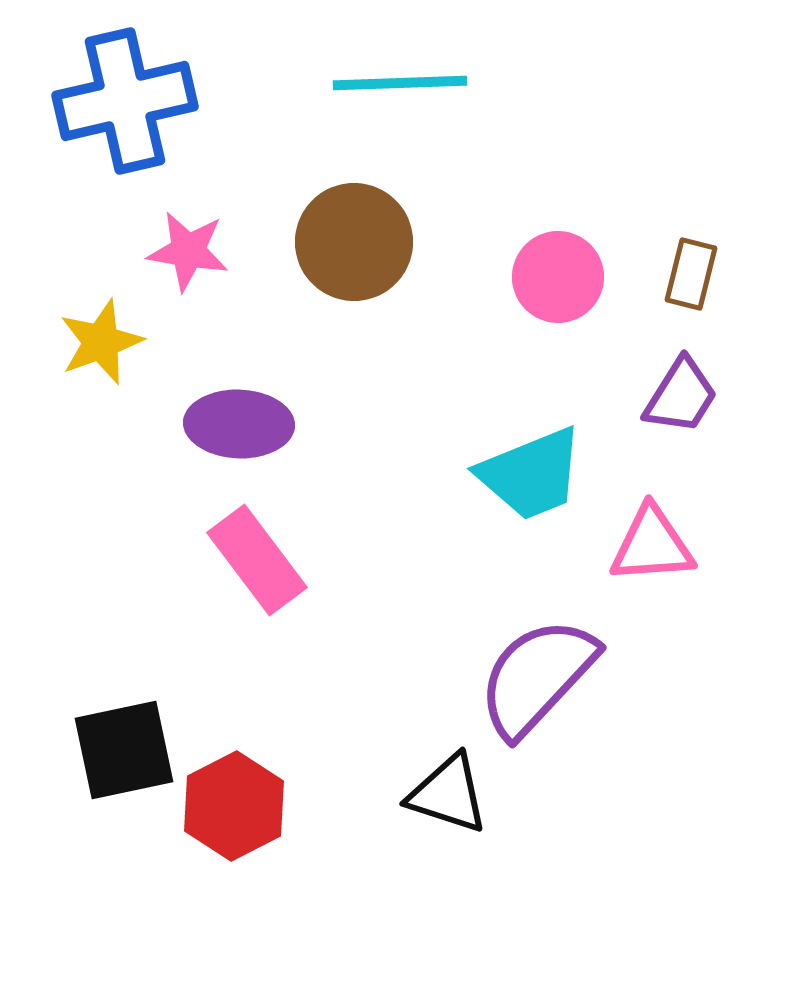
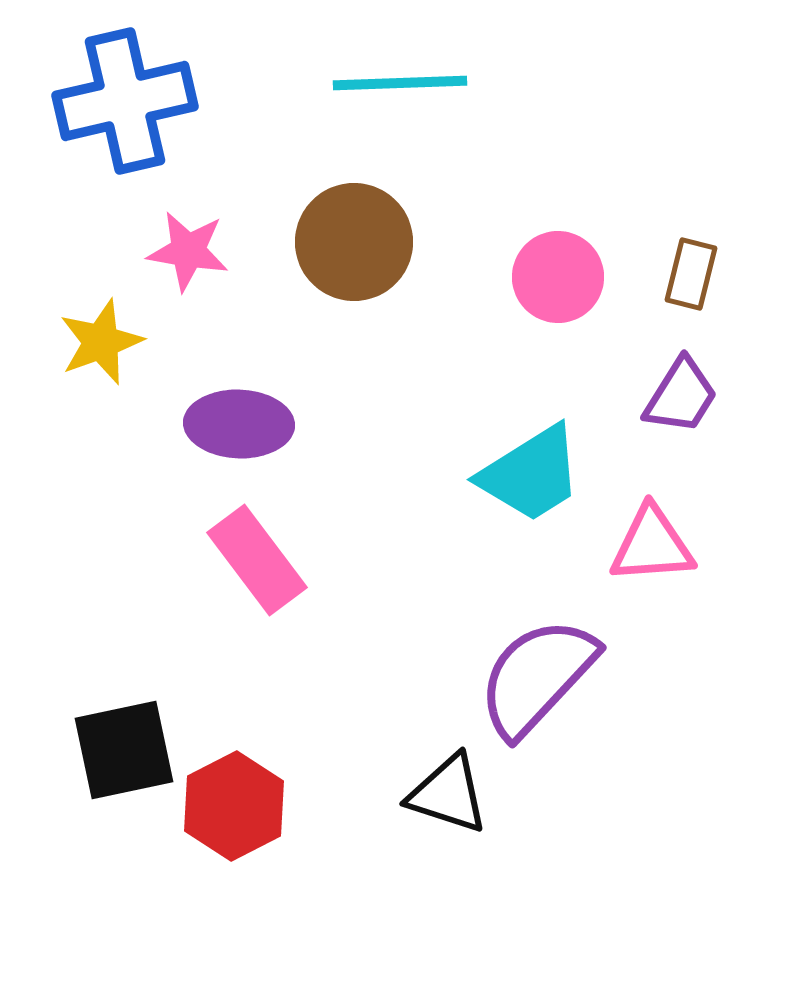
cyan trapezoid: rotated 10 degrees counterclockwise
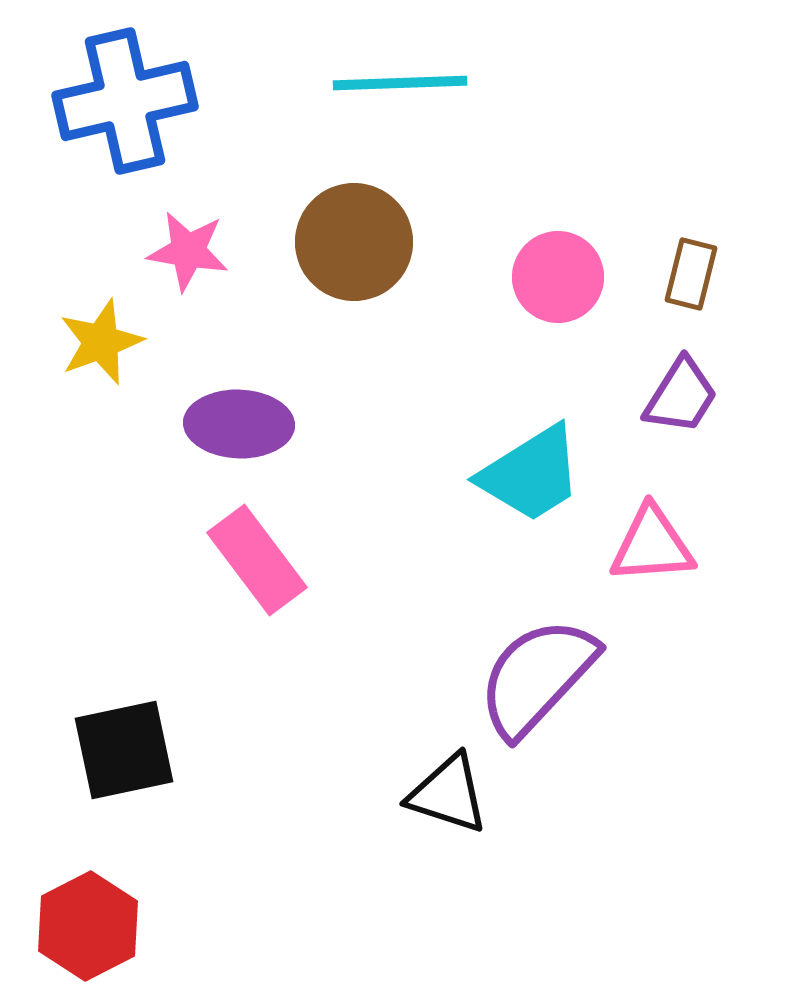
red hexagon: moved 146 px left, 120 px down
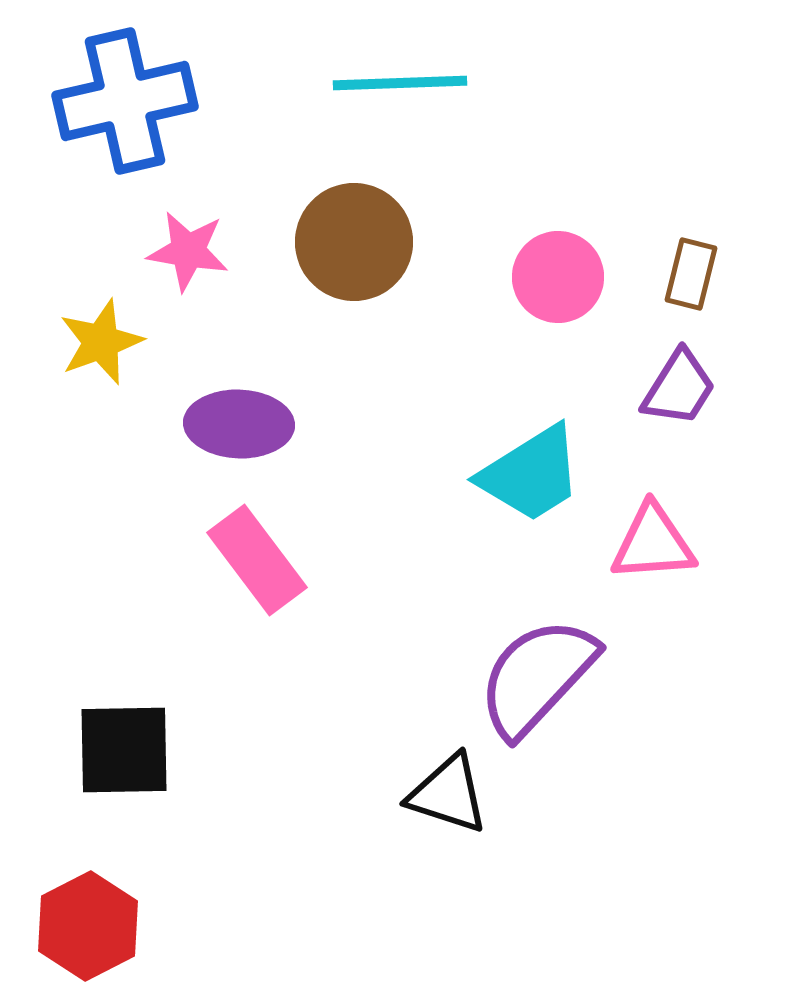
purple trapezoid: moved 2 px left, 8 px up
pink triangle: moved 1 px right, 2 px up
black square: rotated 11 degrees clockwise
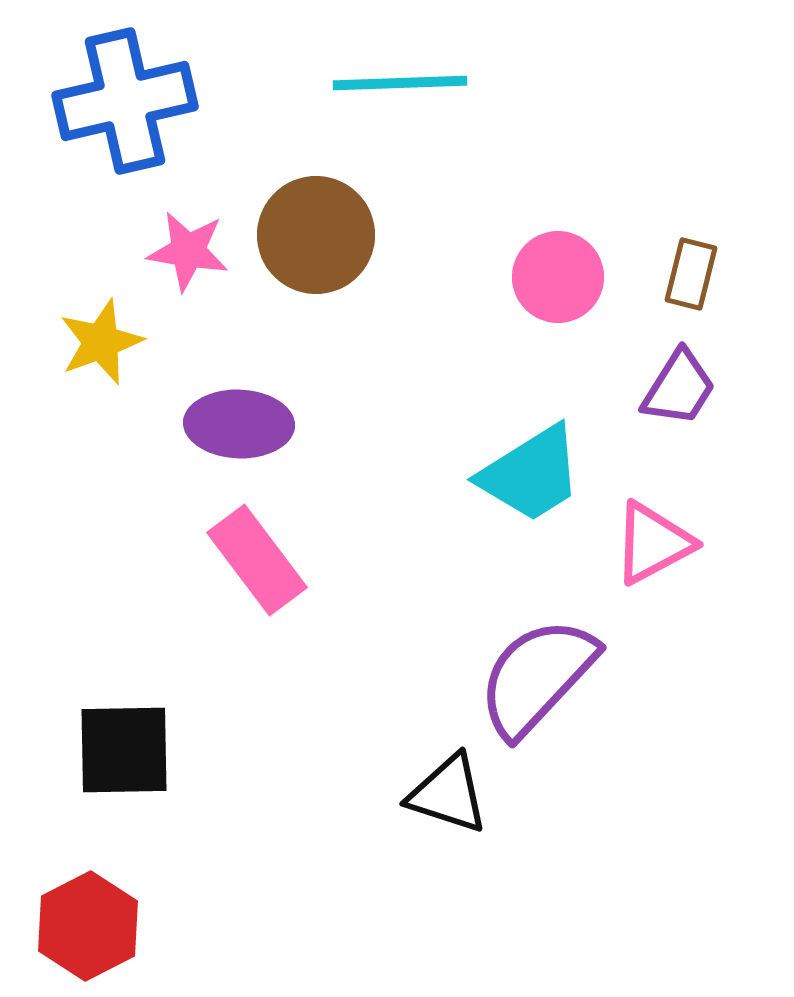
brown circle: moved 38 px left, 7 px up
pink triangle: rotated 24 degrees counterclockwise
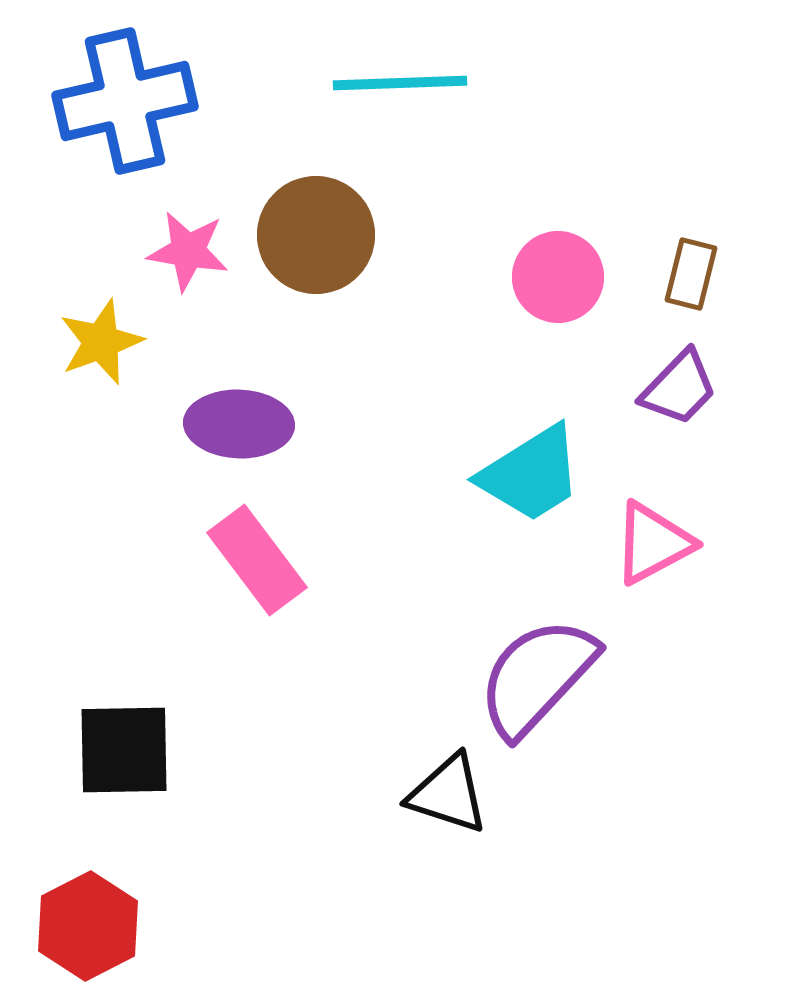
purple trapezoid: rotated 12 degrees clockwise
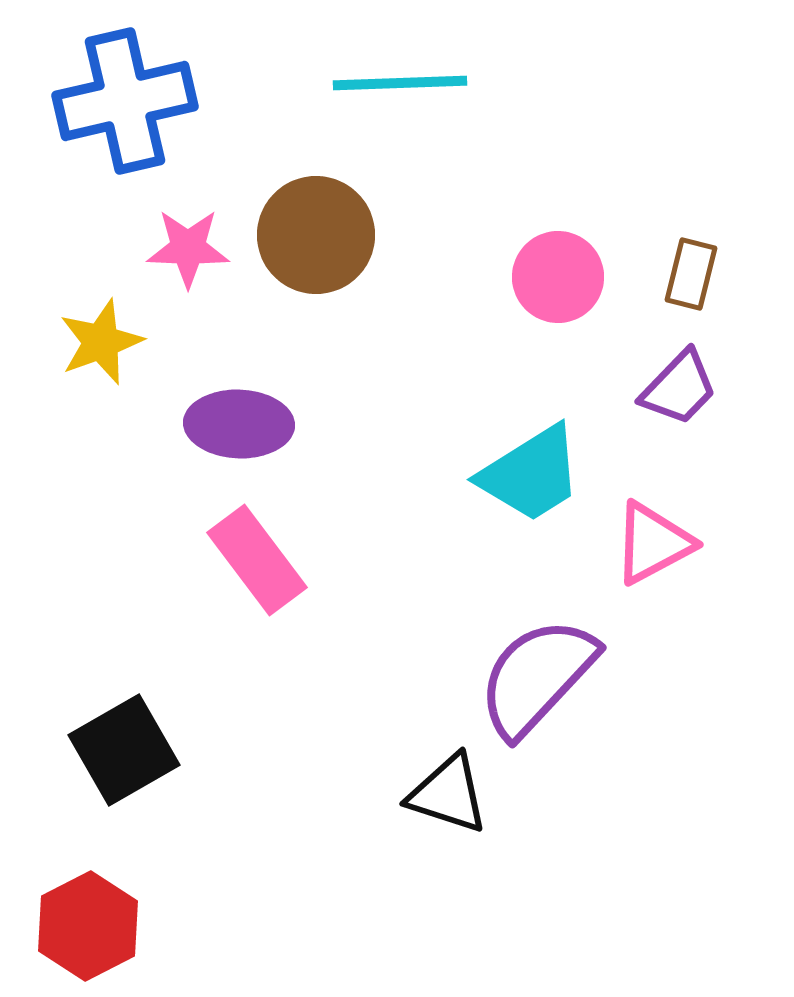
pink star: moved 3 px up; rotated 8 degrees counterclockwise
black square: rotated 29 degrees counterclockwise
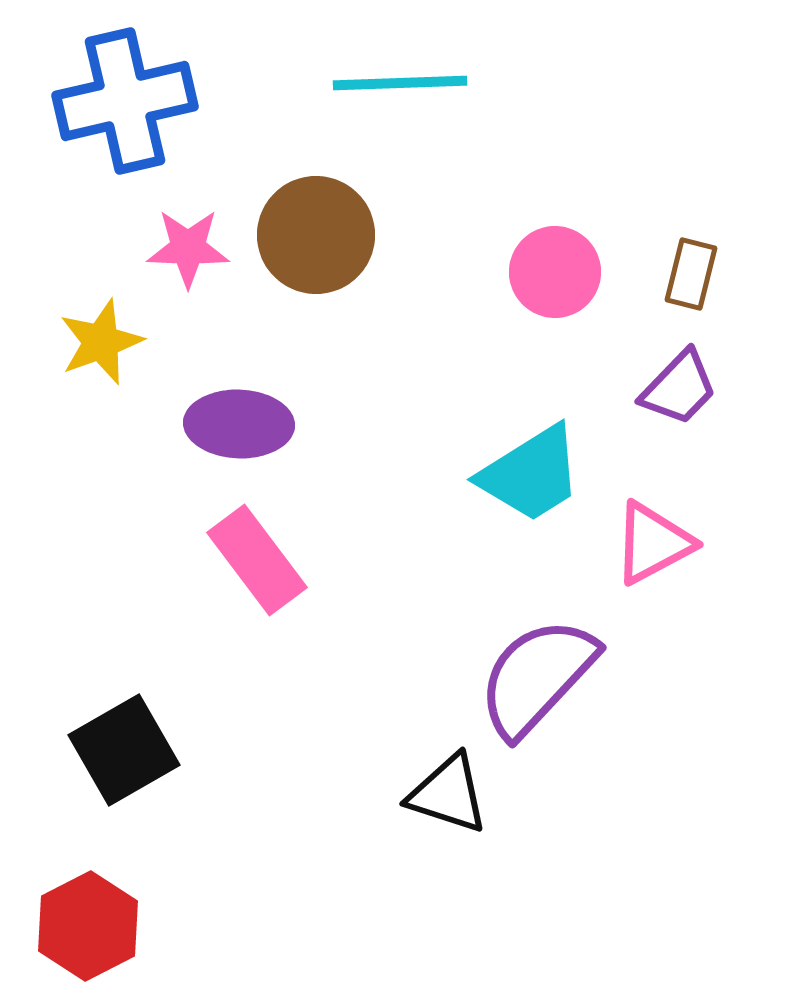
pink circle: moved 3 px left, 5 px up
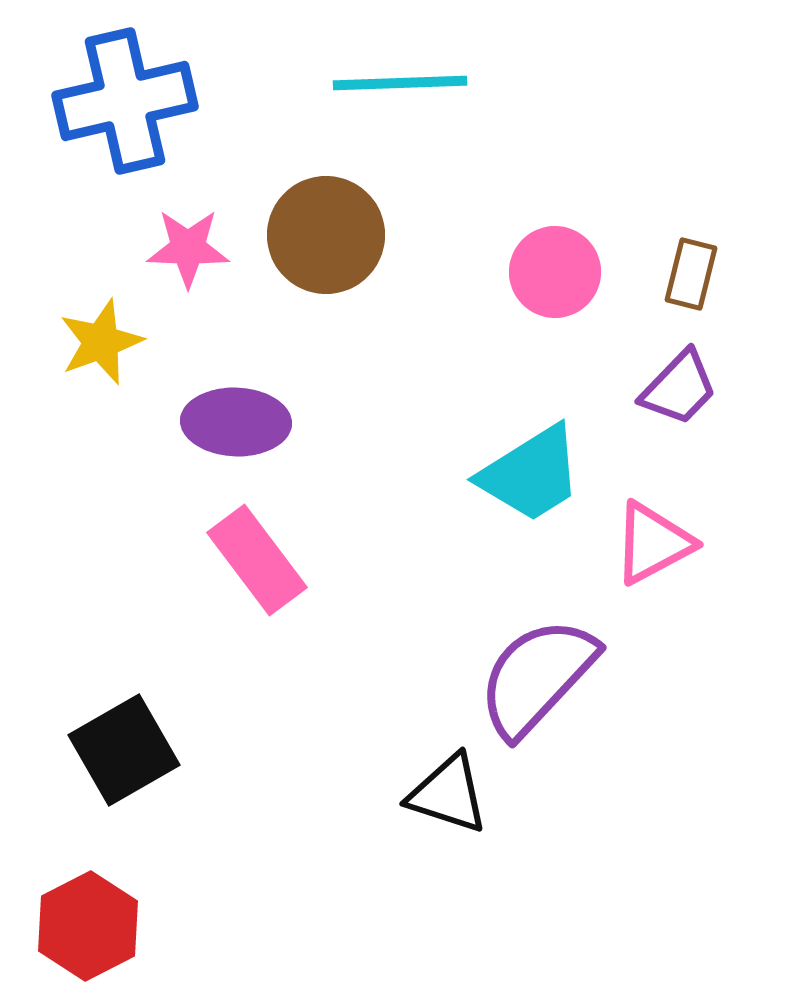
brown circle: moved 10 px right
purple ellipse: moved 3 px left, 2 px up
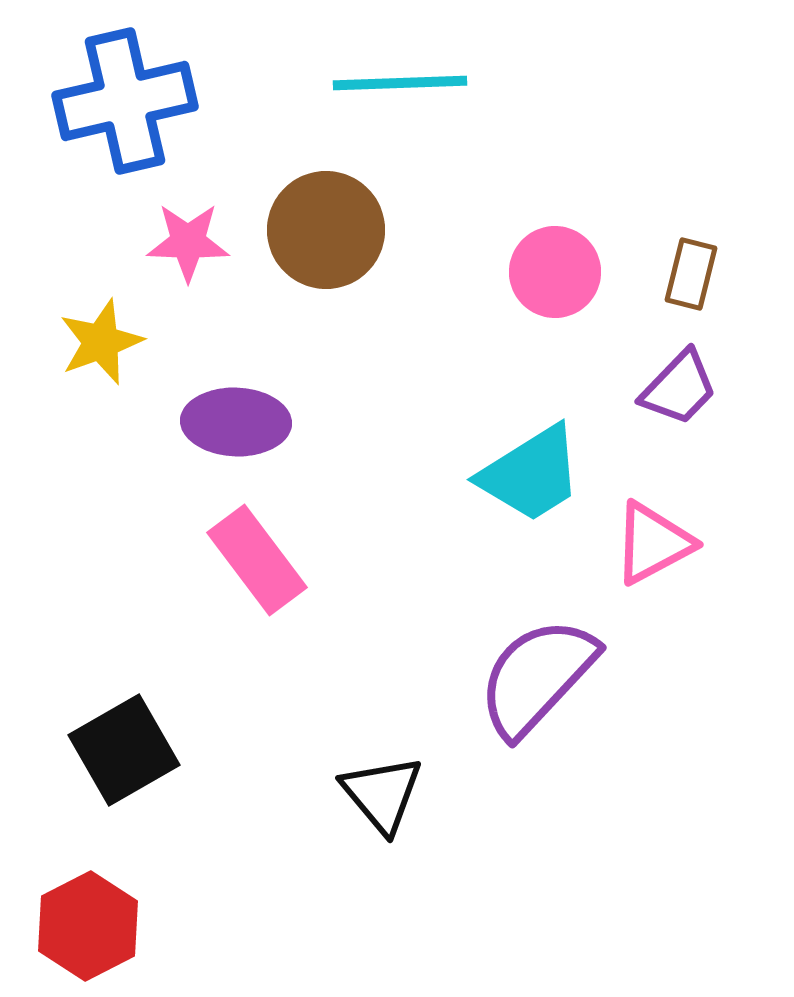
brown circle: moved 5 px up
pink star: moved 6 px up
black triangle: moved 66 px left; rotated 32 degrees clockwise
